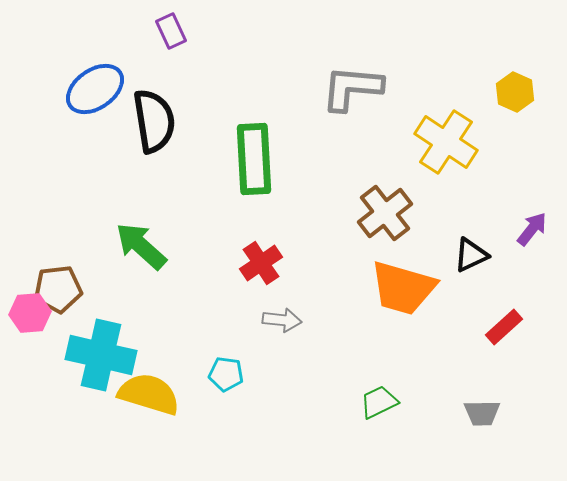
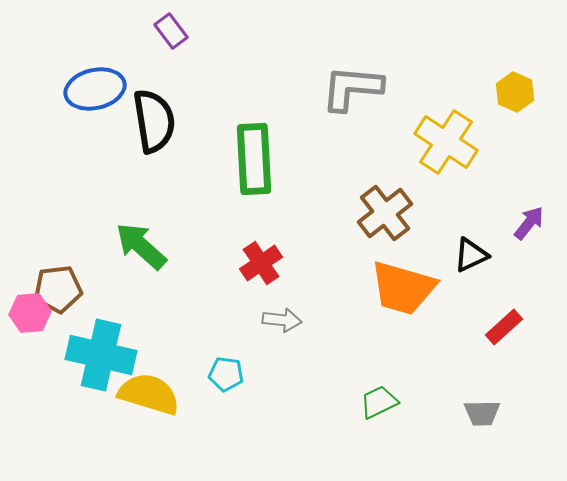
purple rectangle: rotated 12 degrees counterclockwise
blue ellipse: rotated 22 degrees clockwise
purple arrow: moved 3 px left, 6 px up
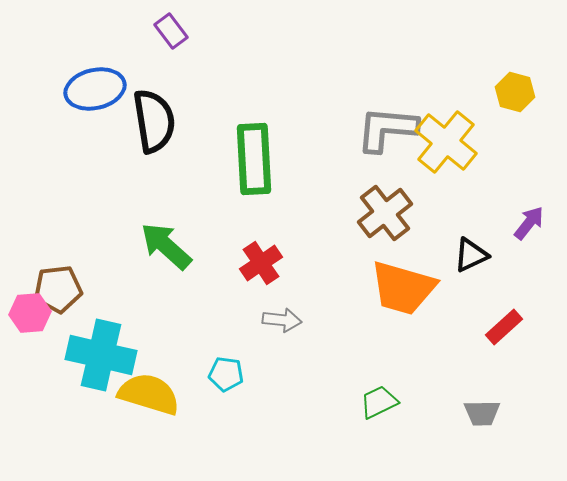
gray L-shape: moved 35 px right, 41 px down
yellow hexagon: rotated 9 degrees counterclockwise
yellow cross: rotated 6 degrees clockwise
green arrow: moved 25 px right
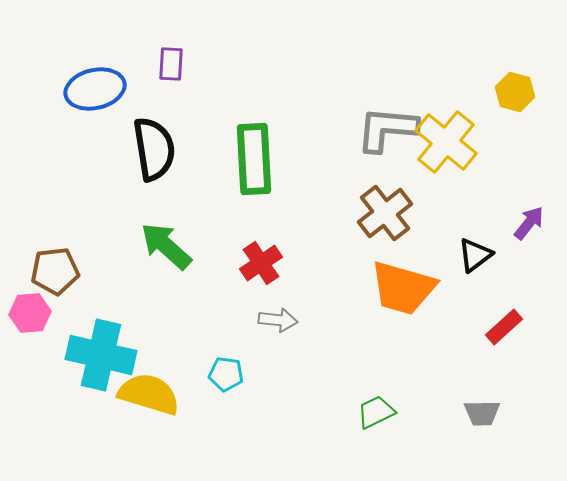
purple rectangle: moved 33 px down; rotated 40 degrees clockwise
black semicircle: moved 28 px down
black triangle: moved 4 px right; rotated 12 degrees counterclockwise
brown pentagon: moved 3 px left, 18 px up
gray arrow: moved 4 px left
green trapezoid: moved 3 px left, 10 px down
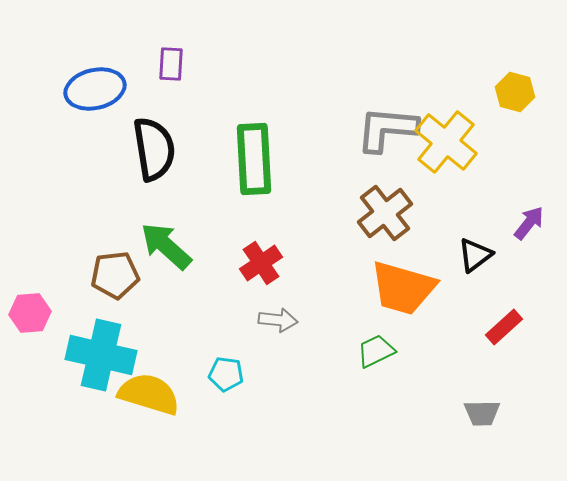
brown pentagon: moved 60 px right, 4 px down
green trapezoid: moved 61 px up
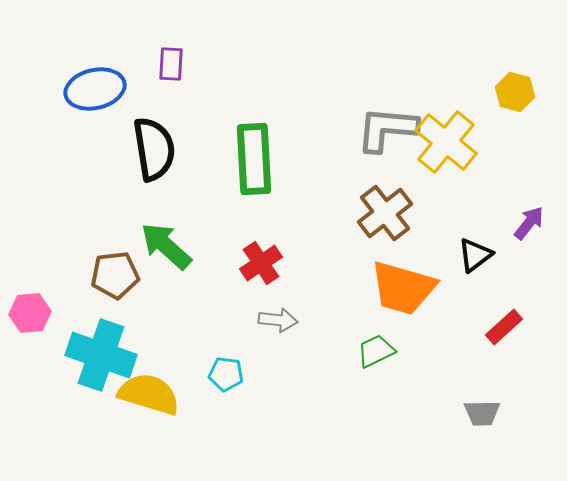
cyan cross: rotated 6 degrees clockwise
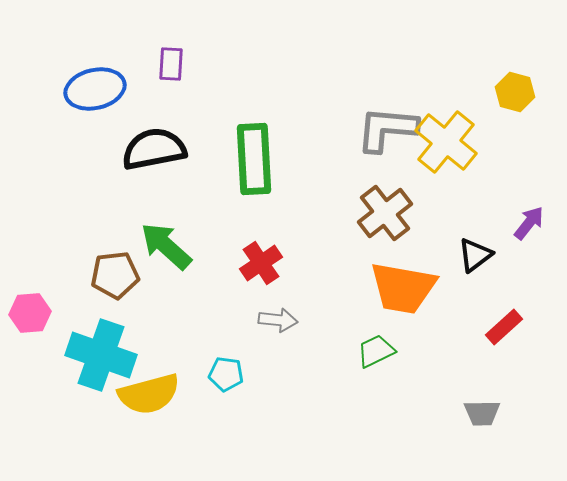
black semicircle: rotated 92 degrees counterclockwise
orange trapezoid: rotated 6 degrees counterclockwise
yellow semicircle: rotated 148 degrees clockwise
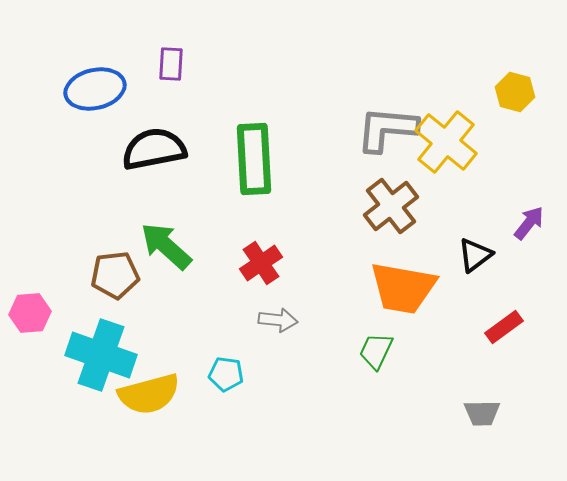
brown cross: moved 6 px right, 7 px up
red rectangle: rotated 6 degrees clockwise
green trapezoid: rotated 39 degrees counterclockwise
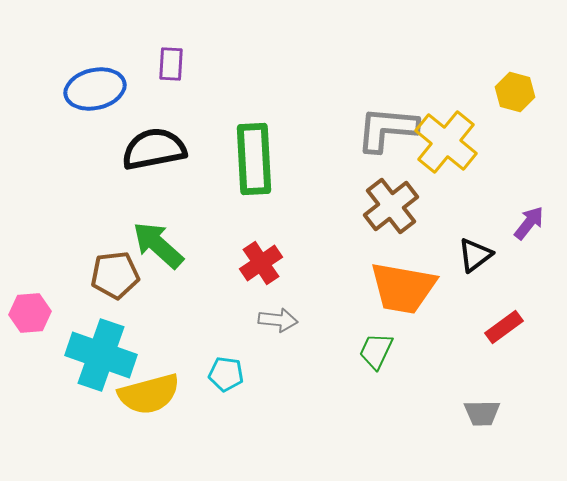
green arrow: moved 8 px left, 1 px up
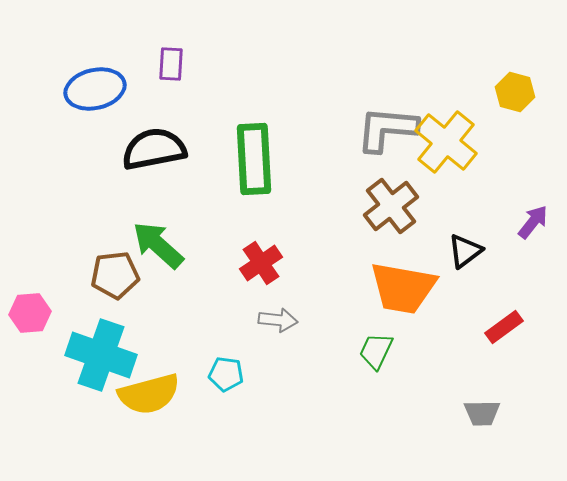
purple arrow: moved 4 px right, 1 px up
black triangle: moved 10 px left, 4 px up
